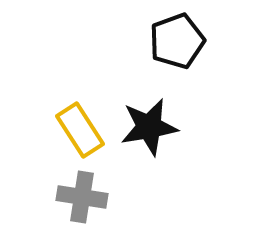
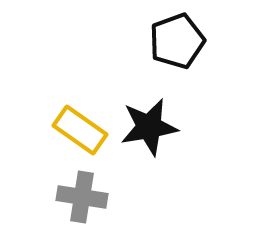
yellow rectangle: rotated 22 degrees counterclockwise
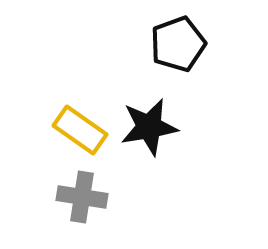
black pentagon: moved 1 px right, 3 px down
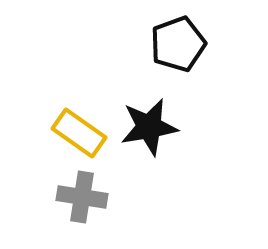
yellow rectangle: moved 1 px left, 3 px down
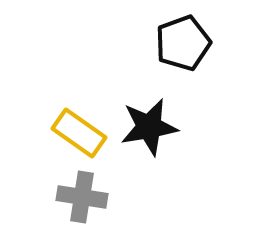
black pentagon: moved 5 px right, 1 px up
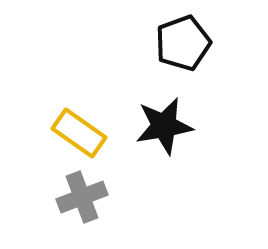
black star: moved 15 px right, 1 px up
gray cross: rotated 30 degrees counterclockwise
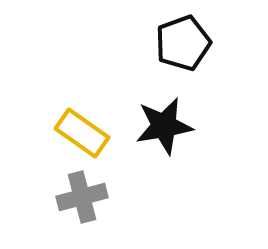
yellow rectangle: moved 3 px right
gray cross: rotated 6 degrees clockwise
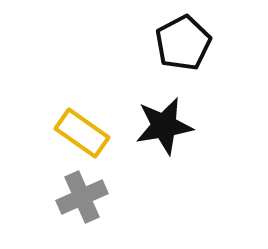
black pentagon: rotated 8 degrees counterclockwise
gray cross: rotated 9 degrees counterclockwise
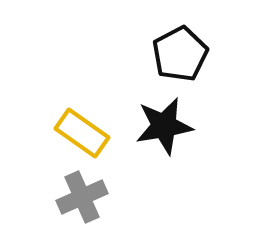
black pentagon: moved 3 px left, 11 px down
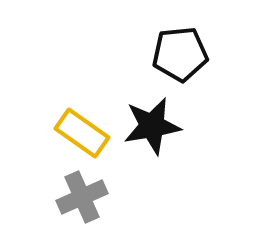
black pentagon: rotated 22 degrees clockwise
black star: moved 12 px left
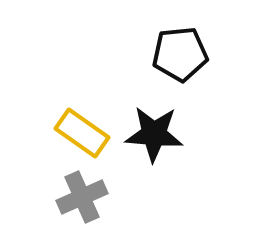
black star: moved 2 px right, 8 px down; rotated 14 degrees clockwise
